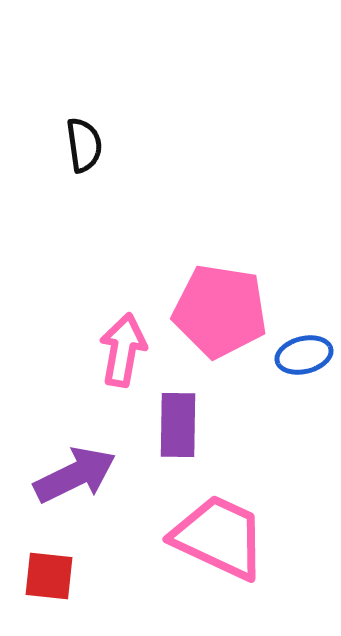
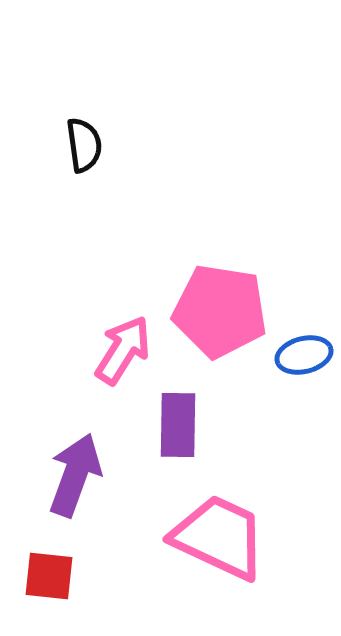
pink arrow: rotated 22 degrees clockwise
purple arrow: rotated 44 degrees counterclockwise
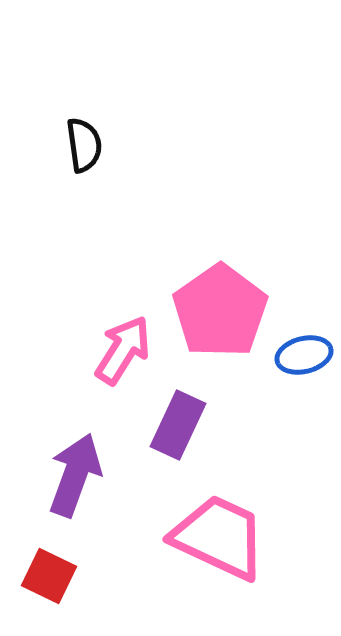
pink pentagon: rotated 28 degrees clockwise
purple rectangle: rotated 24 degrees clockwise
red square: rotated 20 degrees clockwise
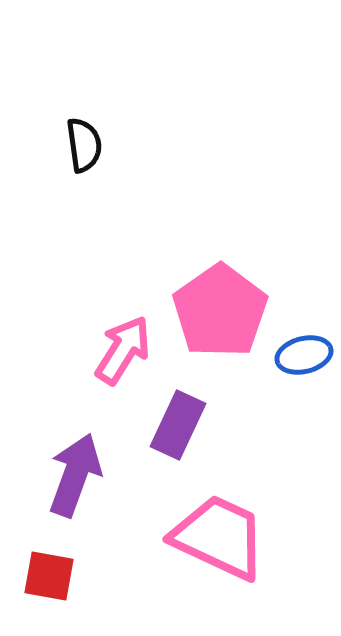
red square: rotated 16 degrees counterclockwise
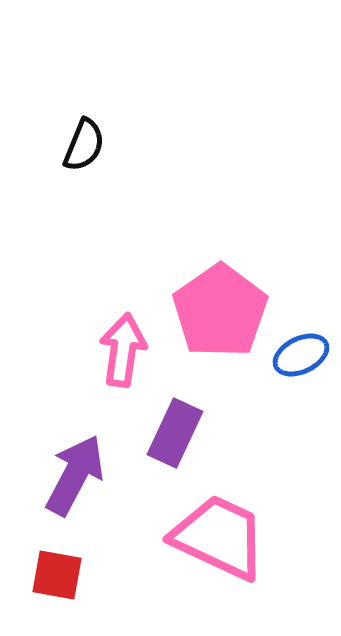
black semicircle: rotated 30 degrees clockwise
pink arrow: rotated 24 degrees counterclockwise
blue ellipse: moved 3 px left; rotated 12 degrees counterclockwise
purple rectangle: moved 3 px left, 8 px down
purple arrow: rotated 8 degrees clockwise
red square: moved 8 px right, 1 px up
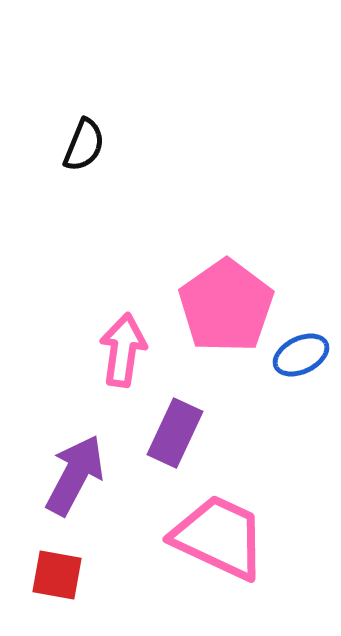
pink pentagon: moved 6 px right, 5 px up
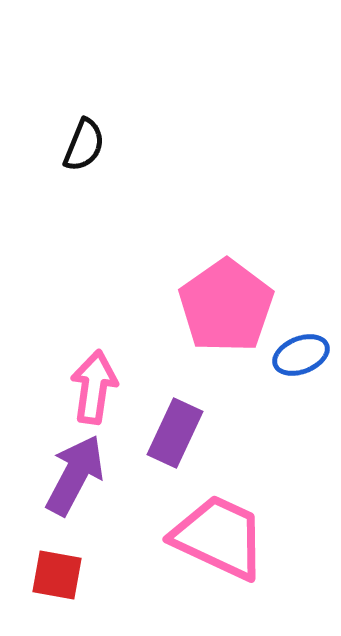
pink arrow: moved 29 px left, 37 px down
blue ellipse: rotated 4 degrees clockwise
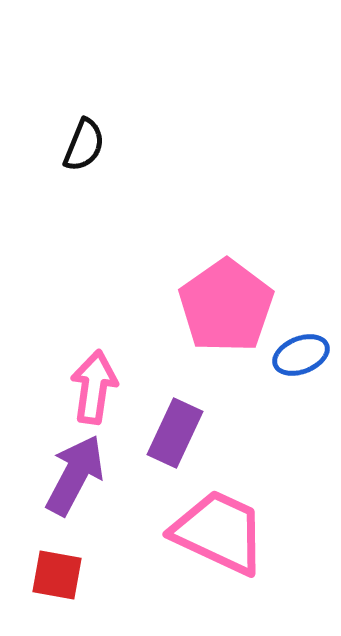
pink trapezoid: moved 5 px up
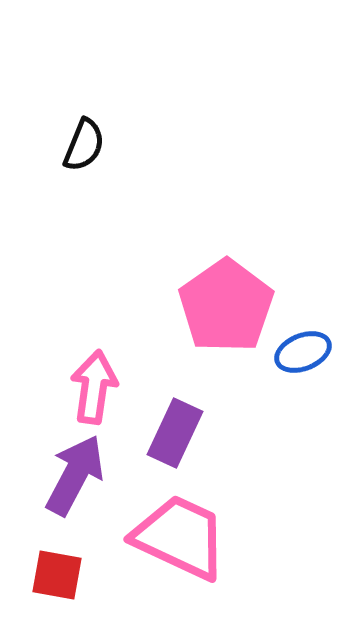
blue ellipse: moved 2 px right, 3 px up
pink trapezoid: moved 39 px left, 5 px down
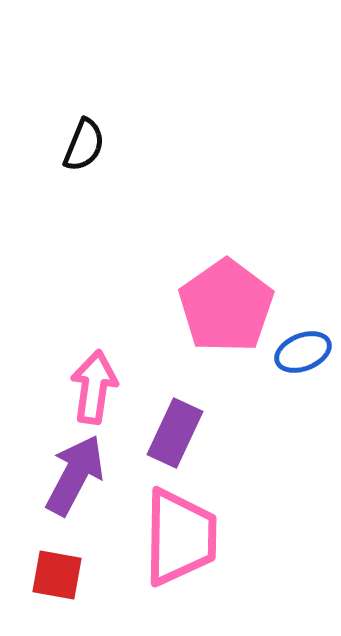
pink trapezoid: rotated 66 degrees clockwise
